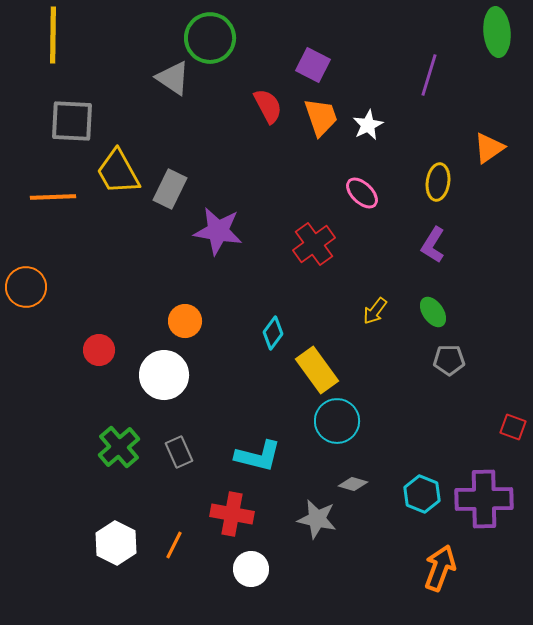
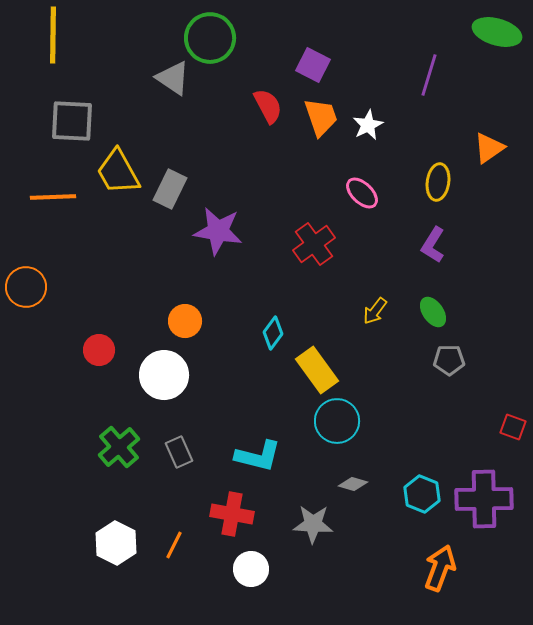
green ellipse at (497, 32): rotated 69 degrees counterclockwise
gray star at (317, 519): moved 4 px left, 5 px down; rotated 9 degrees counterclockwise
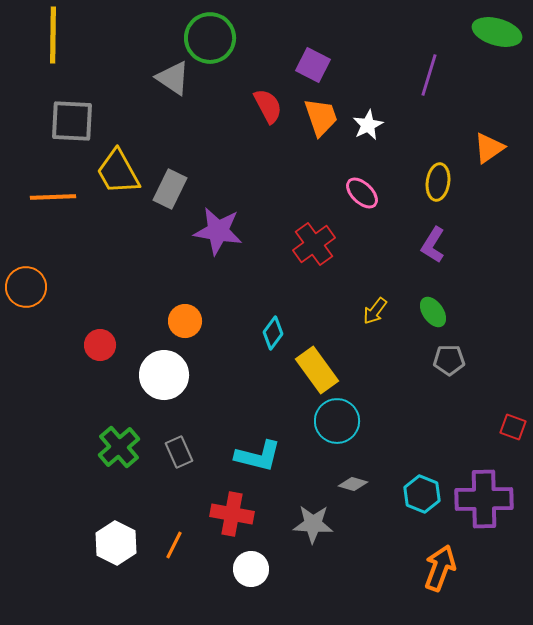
red circle at (99, 350): moved 1 px right, 5 px up
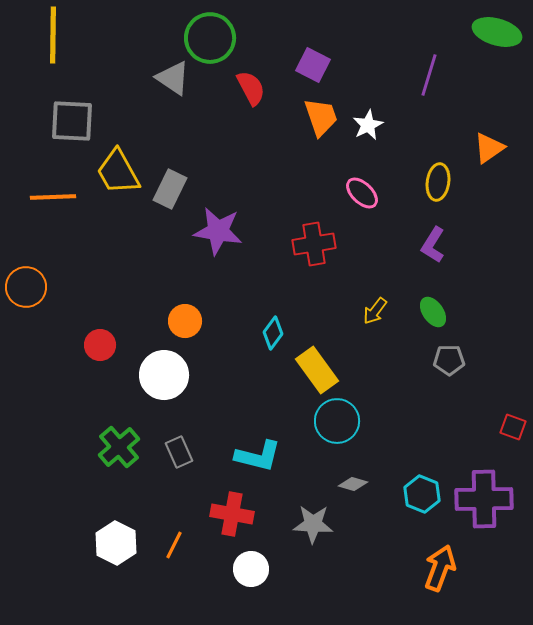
red semicircle at (268, 106): moved 17 px left, 18 px up
red cross at (314, 244): rotated 27 degrees clockwise
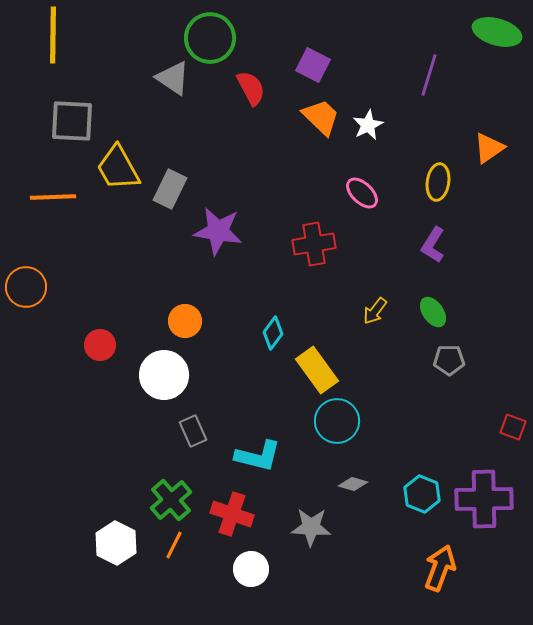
orange trapezoid at (321, 117): rotated 27 degrees counterclockwise
yellow trapezoid at (118, 172): moved 4 px up
green cross at (119, 447): moved 52 px right, 53 px down
gray rectangle at (179, 452): moved 14 px right, 21 px up
red cross at (232, 514): rotated 9 degrees clockwise
gray star at (313, 524): moved 2 px left, 3 px down
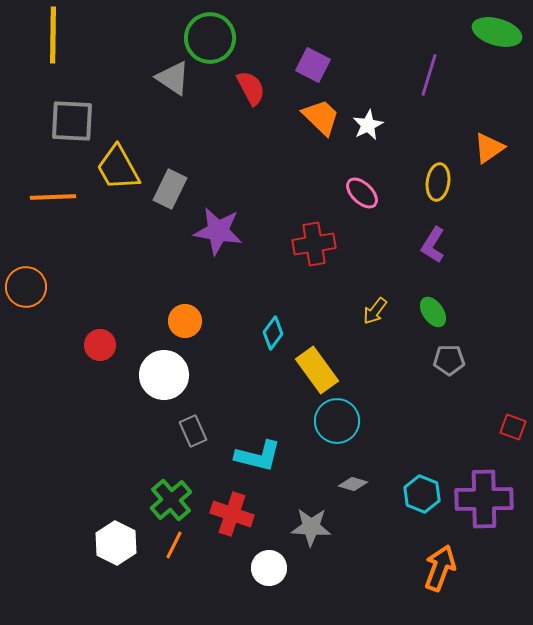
white circle at (251, 569): moved 18 px right, 1 px up
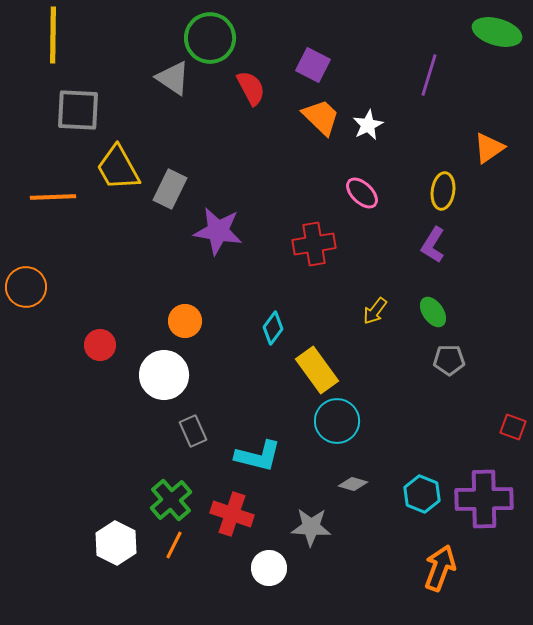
gray square at (72, 121): moved 6 px right, 11 px up
yellow ellipse at (438, 182): moved 5 px right, 9 px down
cyan diamond at (273, 333): moved 5 px up
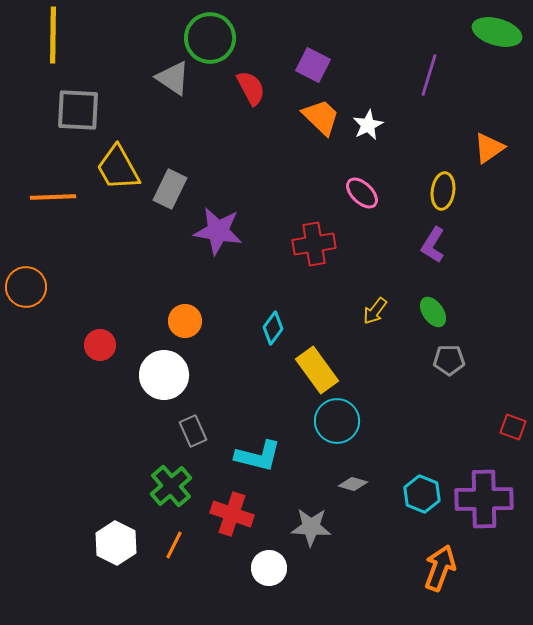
green cross at (171, 500): moved 14 px up
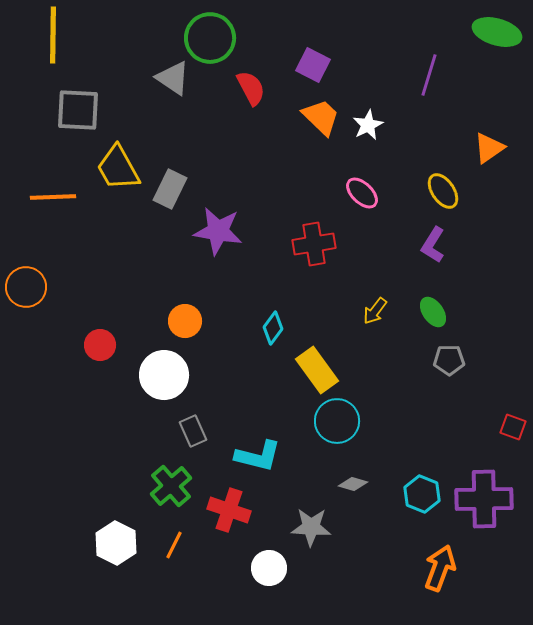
yellow ellipse at (443, 191): rotated 42 degrees counterclockwise
red cross at (232, 514): moved 3 px left, 4 px up
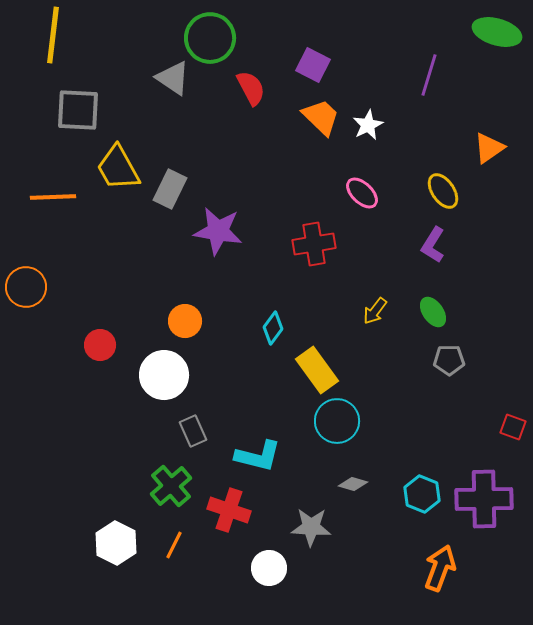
yellow line at (53, 35): rotated 6 degrees clockwise
